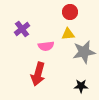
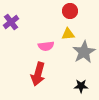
red circle: moved 1 px up
purple cross: moved 11 px left, 7 px up
gray star: rotated 20 degrees counterclockwise
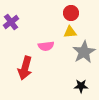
red circle: moved 1 px right, 2 px down
yellow triangle: moved 2 px right, 2 px up
red arrow: moved 13 px left, 6 px up
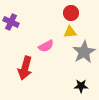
purple cross: rotated 28 degrees counterclockwise
pink semicircle: rotated 21 degrees counterclockwise
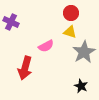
yellow triangle: rotated 24 degrees clockwise
black star: rotated 24 degrees clockwise
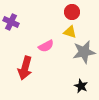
red circle: moved 1 px right, 1 px up
gray star: rotated 20 degrees clockwise
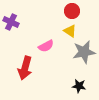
red circle: moved 1 px up
yellow triangle: moved 1 px up; rotated 16 degrees clockwise
black star: moved 2 px left; rotated 16 degrees counterclockwise
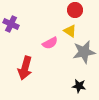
red circle: moved 3 px right, 1 px up
purple cross: moved 2 px down
pink semicircle: moved 4 px right, 3 px up
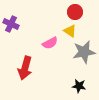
red circle: moved 2 px down
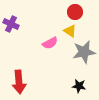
red arrow: moved 6 px left, 14 px down; rotated 20 degrees counterclockwise
